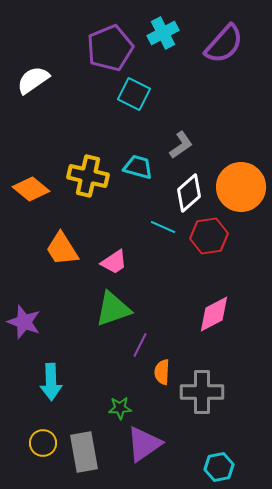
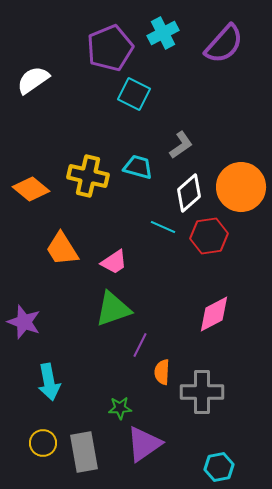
cyan arrow: moved 2 px left; rotated 9 degrees counterclockwise
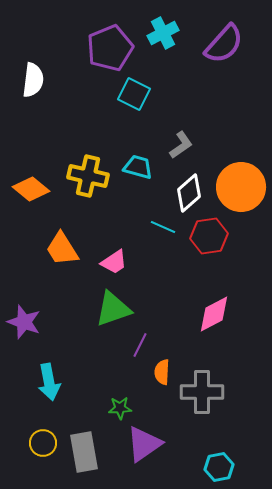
white semicircle: rotated 132 degrees clockwise
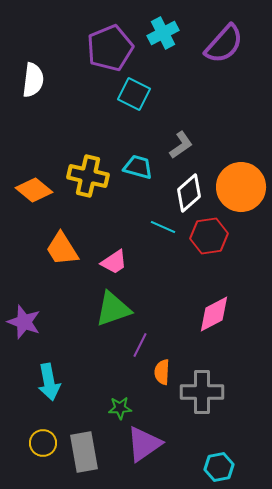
orange diamond: moved 3 px right, 1 px down
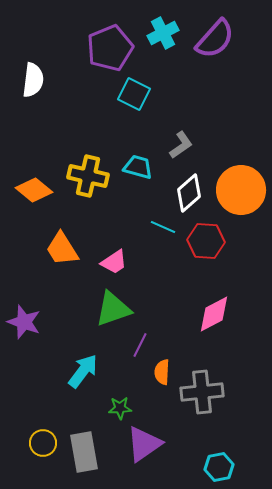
purple semicircle: moved 9 px left, 5 px up
orange circle: moved 3 px down
red hexagon: moved 3 px left, 5 px down; rotated 12 degrees clockwise
cyan arrow: moved 34 px right, 11 px up; rotated 132 degrees counterclockwise
gray cross: rotated 6 degrees counterclockwise
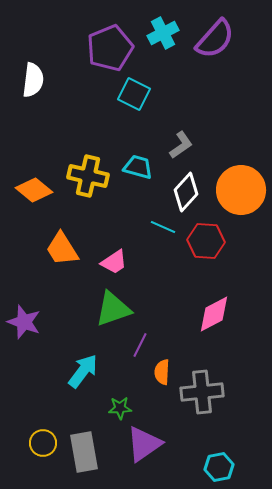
white diamond: moved 3 px left, 1 px up; rotated 6 degrees counterclockwise
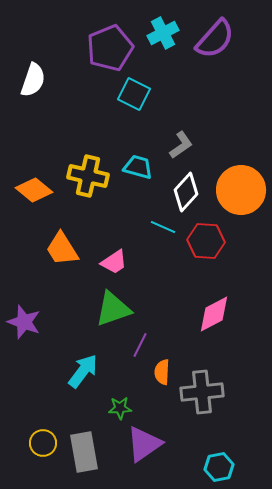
white semicircle: rotated 12 degrees clockwise
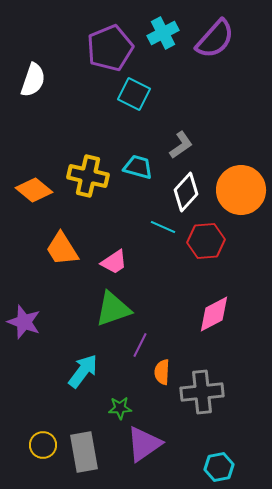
red hexagon: rotated 9 degrees counterclockwise
yellow circle: moved 2 px down
